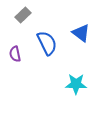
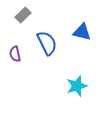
blue triangle: moved 1 px right, 1 px up; rotated 24 degrees counterclockwise
cyan star: moved 1 px right, 2 px down; rotated 20 degrees counterclockwise
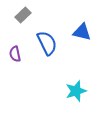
cyan star: moved 1 px left, 5 px down
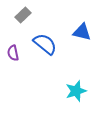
blue semicircle: moved 2 px left, 1 px down; rotated 25 degrees counterclockwise
purple semicircle: moved 2 px left, 1 px up
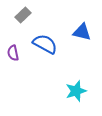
blue semicircle: rotated 10 degrees counterclockwise
